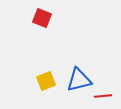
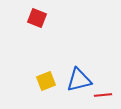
red square: moved 5 px left
red line: moved 1 px up
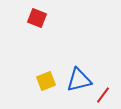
red line: rotated 48 degrees counterclockwise
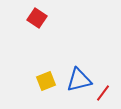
red square: rotated 12 degrees clockwise
red line: moved 2 px up
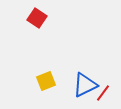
blue triangle: moved 6 px right, 5 px down; rotated 12 degrees counterclockwise
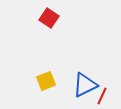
red square: moved 12 px right
red line: moved 1 px left, 3 px down; rotated 12 degrees counterclockwise
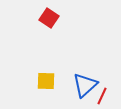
yellow square: rotated 24 degrees clockwise
blue triangle: rotated 16 degrees counterclockwise
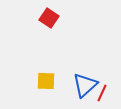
red line: moved 3 px up
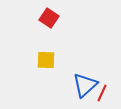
yellow square: moved 21 px up
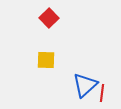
red square: rotated 12 degrees clockwise
red line: rotated 18 degrees counterclockwise
